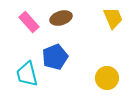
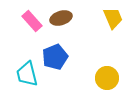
pink rectangle: moved 3 px right, 1 px up
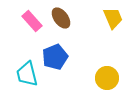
brown ellipse: rotated 70 degrees clockwise
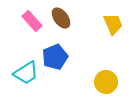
yellow trapezoid: moved 6 px down
cyan trapezoid: moved 1 px left, 1 px up; rotated 108 degrees counterclockwise
yellow circle: moved 1 px left, 4 px down
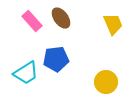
blue pentagon: moved 1 px right, 2 px down; rotated 15 degrees clockwise
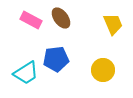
pink rectangle: moved 1 px left, 1 px up; rotated 20 degrees counterclockwise
yellow circle: moved 3 px left, 12 px up
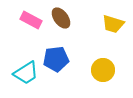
yellow trapezoid: rotated 130 degrees clockwise
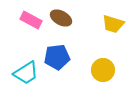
brown ellipse: rotated 25 degrees counterclockwise
blue pentagon: moved 1 px right, 2 px up
